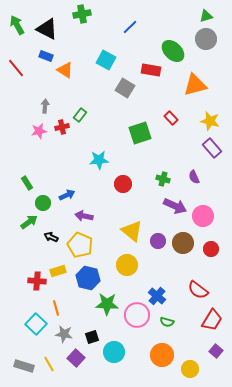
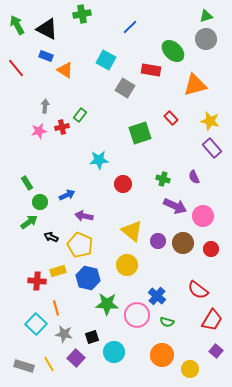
green circle at (43, 203): moved 3 px left, 1 px up
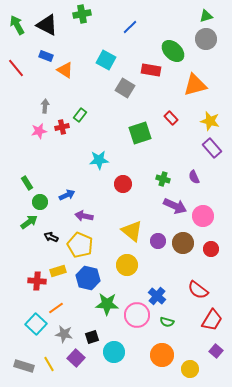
black triangle at (47, 29): moved 4 px up
orange line at (56, 308): rotated 70 degrees clockwise
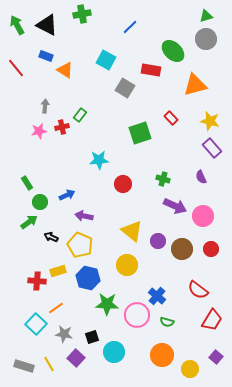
purple semicircle at (194, 177): moved 7 px right
brown circle at (183, 243): moved 1 px left, 6 px down
purple square at (216, 351): moved 6 px down
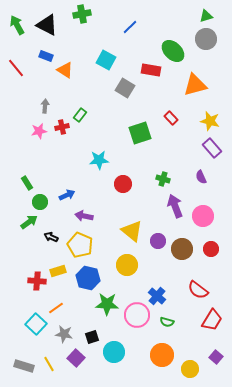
purple arrow at (175, 206): rotated 135 degrees counterclockwise
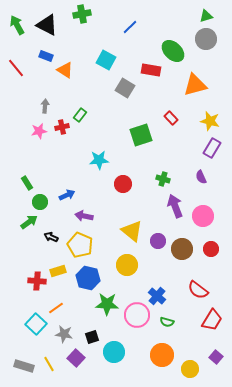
green square at (140, 133): moved 1 px right, 2 px down
purple rectangle at (212, 148): rotated 72 degrees clockwise
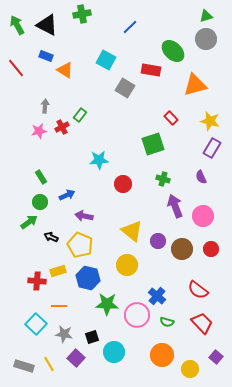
red cross at (62, 127): rotated 16 degrees counterclockwise
green square at (141, 135): moved 12 px right, 9 px down
green rectangle at (27, 183): moved 14 px right, 6 px up
orange line at (56, 308): moved 3 px right, 2 px up; rotated 35 degrees clockwise
red trapezoid at (212, 320): moved 10 px left, 3 px down; rotated 75 degrees counterclockwise
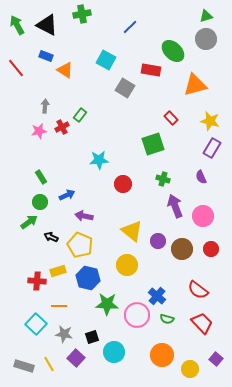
green semicircle at (167, 322): moved 3 px up
purple square at (216, 357): moved 2 px down
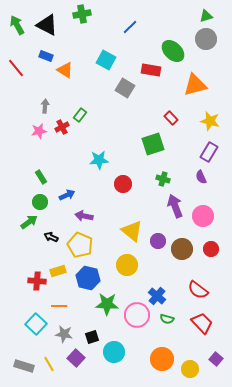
purple rectangle at (212, 148): moved 3 px left, 4 px down
orange circle at (162, 355): moved 4 px down
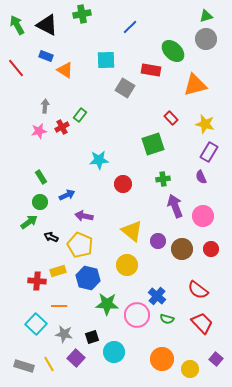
cyan square at (106, 60): rotated 30 degrees counterclockwise
yellow star at (210, 121): moved 5 px left, 3 px down
green cross at (163, 179): rotated 24 degrees counterclockwise
